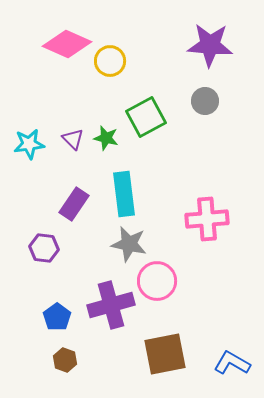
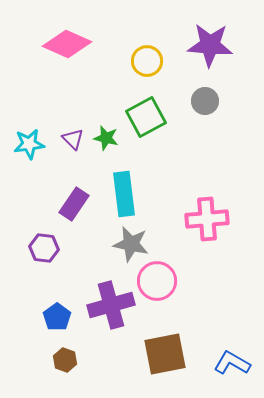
yellow circle: moved 37 px right
gray star: moved 2 px right
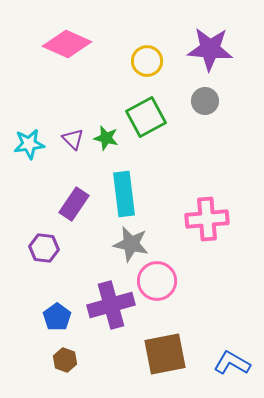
purple star: moved 4 px down
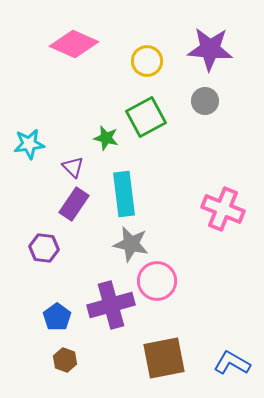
pink diamond: moved 7 px right
purple triangle: moved 28 px down
pink cross: moved 16 px right, 10 px up; rotated 27 degrees clockwise
brown square: moved 1 px left, 4 px down
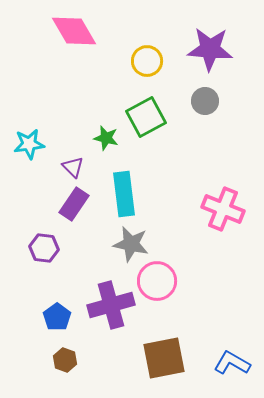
pink diamond: moved 13 px up; rotated 36 degrees clockwise
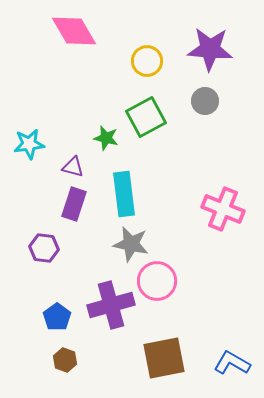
purple triangle: rotated 30 degrees counterclockwise
purple rectangle: rotated 16 degrees counterclockwise
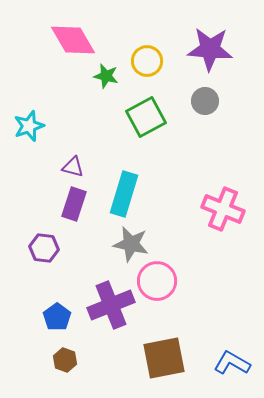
pink diamond: moved 1 px left, 9 px down
green star: moved 62 px up
cyan star: moved 18 px up; rotated 12 degrees counterclockwise
cyan rectangle: rotated 24 degrees clockwise
purple cross: rotated 6 degrees counterclockwise
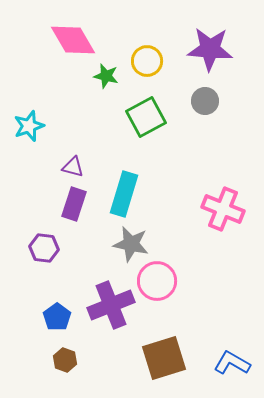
brown square: rotated 6 degrees counterclockwise
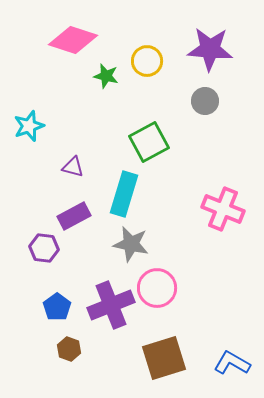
pink diamond: rotated 42 degrees counterclockwise
green square: moved 3 px right, 25 px down
purple rectangle: moved 12 px down; rotated 44 degrees clockwise
pink circle: moved 7 px down
blue pentagon: moved 10 px up
brown hexagon: moved 4 px right, 11 px up
